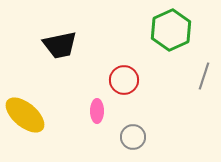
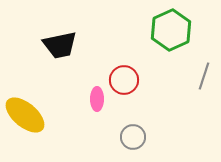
pink ellipse: moved 12 px up
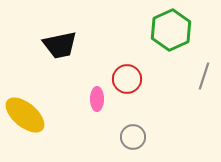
red circle: moved 3 px right, 1 px up
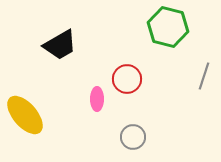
green hexagon: moved 3 px left, 3 px up; rotated 21 degrees counterclockwise
black trapezoid: rotated 18 degrees counterclockwise
yellow ellipse: rotated 9 degrees clockwise
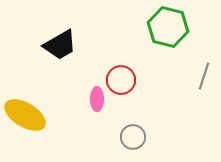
red circle: moved 6 px left, 1 px down
yellow ellipse: rotated 18 degrees counterclockwise
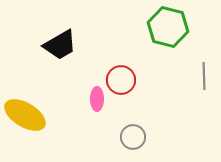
gray line: rotated 20 degrees counterclockwise
